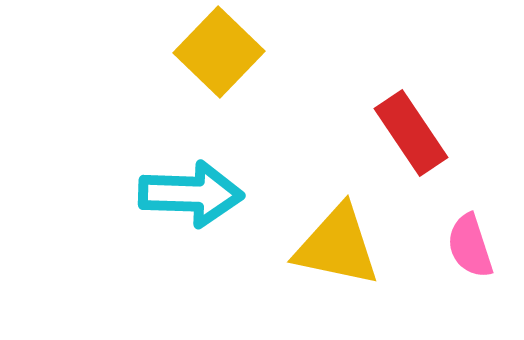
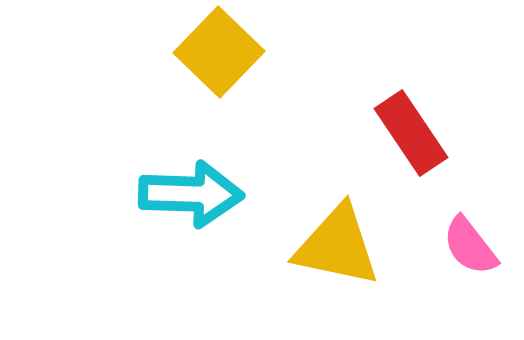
pink semicircle: rotated 20 degrees counterclockwise
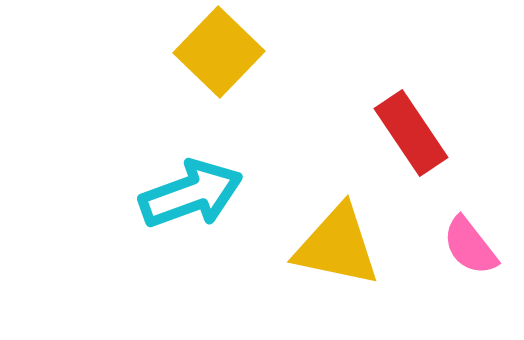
cyan arrow: rotated 22 degrees counterclockwise
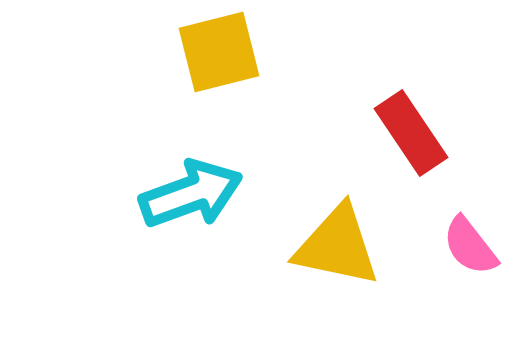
yellow square: rotated 32 degrees clockwise
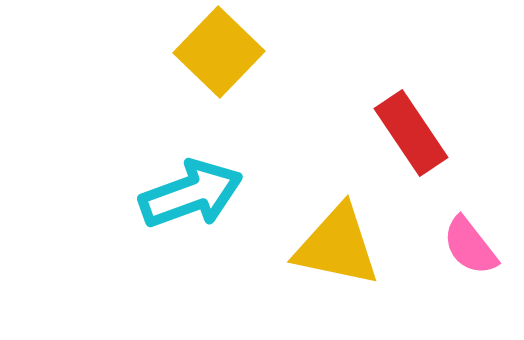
yellow square: rotated 32 degrees counterclockwise
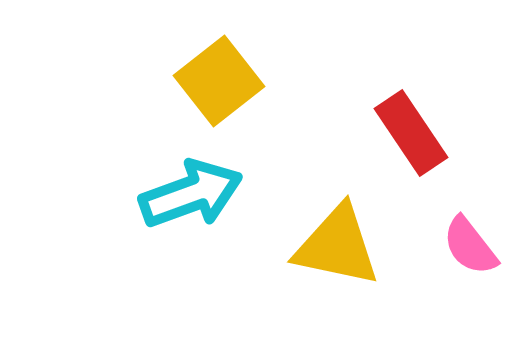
yellow square: moved 29 px down; rotated 8 degrees clockwise
